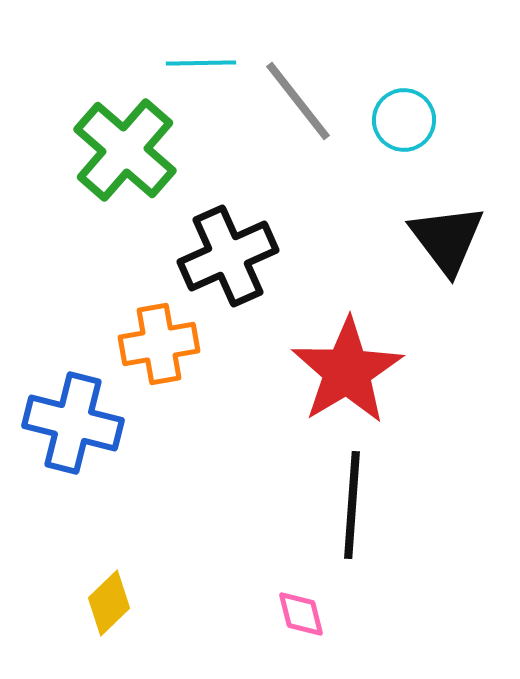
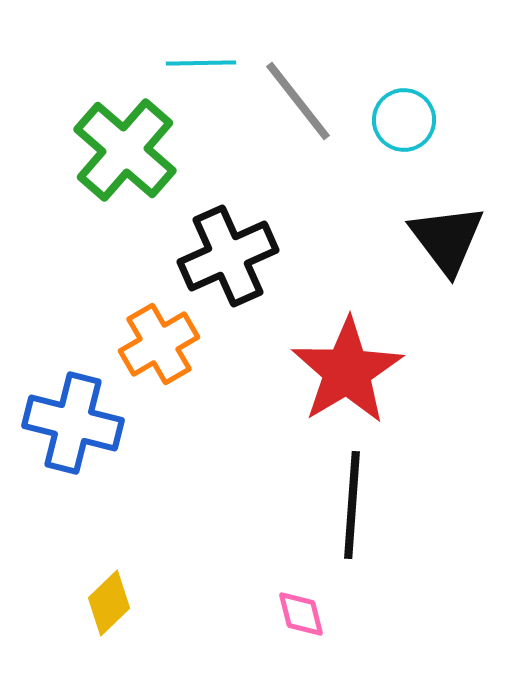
orange cross: rotated 20 degrees counterclockwise
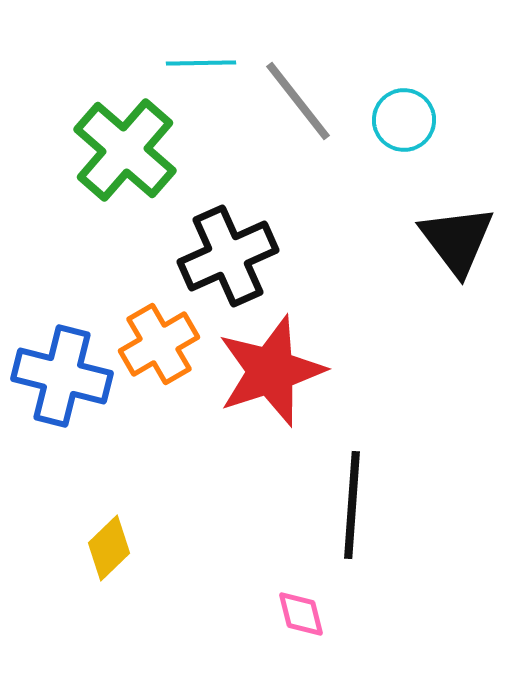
black triangle: moved 10 px right, 1 px down
red star: moved 76 px left; rotated 13 degrees clockwise
blue cross: moved 11 px left, 47 px up
yellow diamond: moved 55 px up
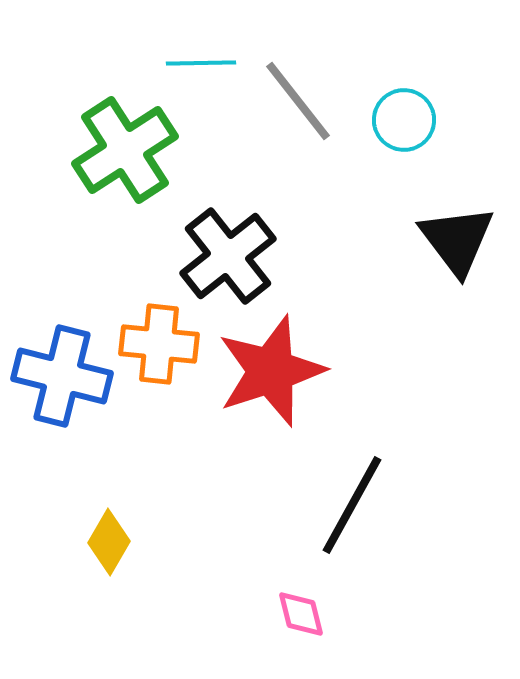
green cross: rotated 16 degrees clockwise
black cross: rotated 14 degrees counterclockwise
orange cross: rotated 36 degrees clockwise
black line: rotated 25 degrees clockwise
yellow diamond: moved 6 px up; rotated 16 degrees counterclockwise
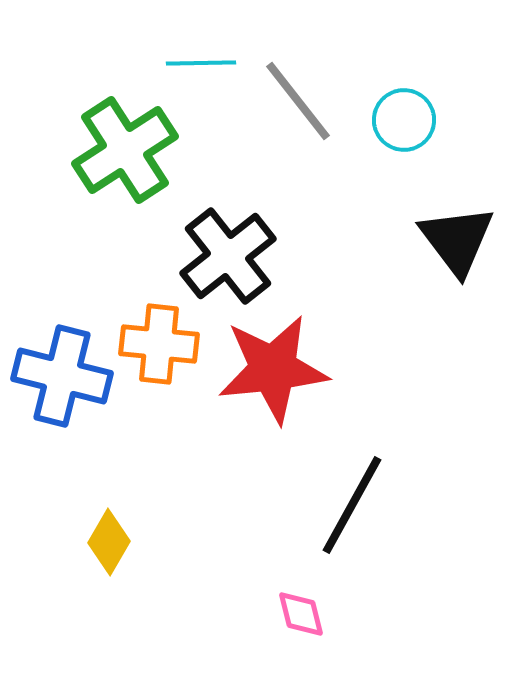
red star: moved 2 px right, 2 px up; rotated 12 degrees clockwise
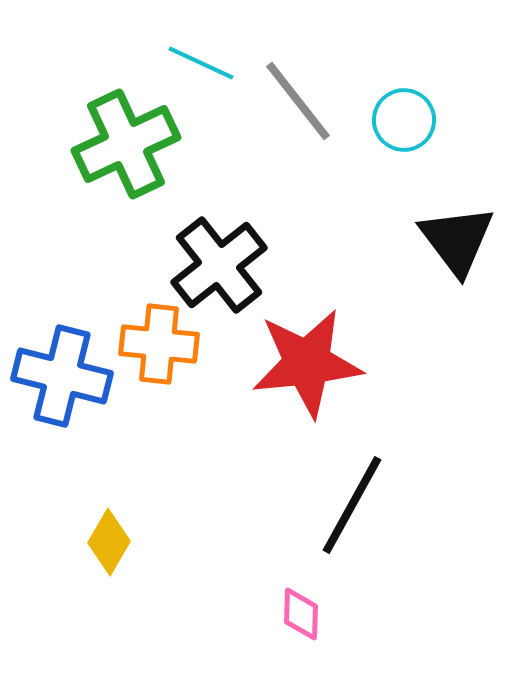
cyan line: rotated 26 degrees clockwise
green cross: moved 1 px right, 6 px up; rotated 8 degrees clockwise
black cross: moved 9 px left, 9 px down
red star: moved 34 px right, 6 px up
pink diamond: rotated 16 degrees clockwise
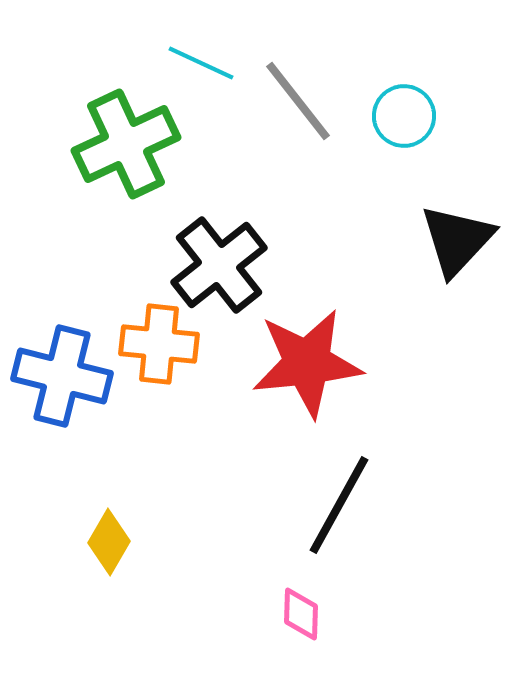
cyan circle: moved 4 px up
black triangle: rotated 20 degrees clockwise
black line: moved 13 px left
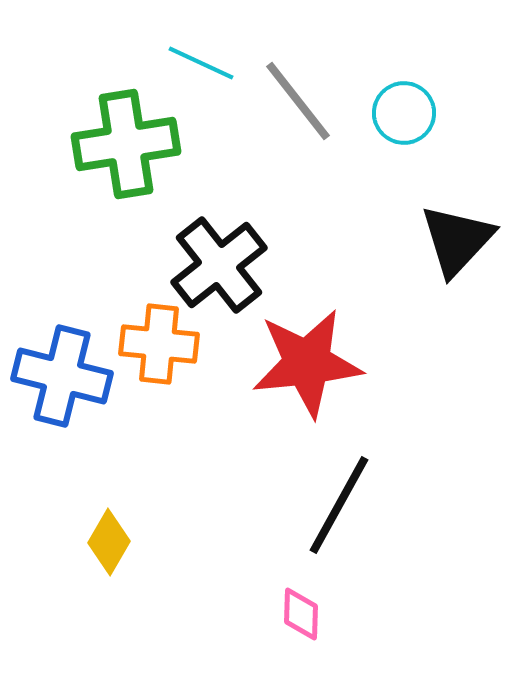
cyan circle: moved 3 px up
green cross: rotated 16 degrees clockwise
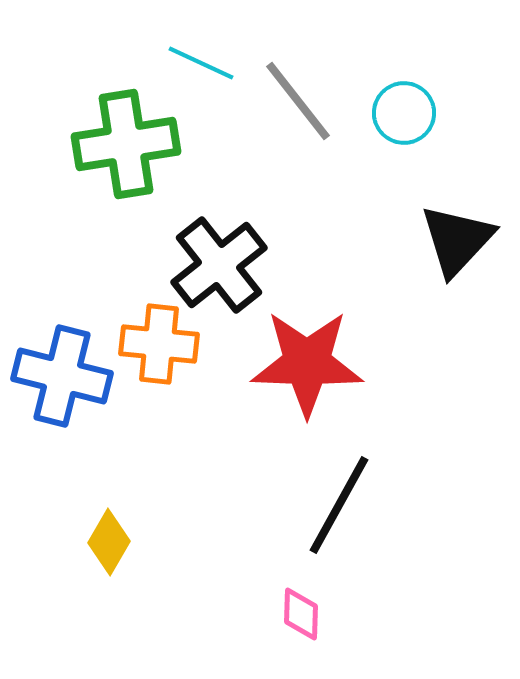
red star: rotated 8 degrees clockwise
